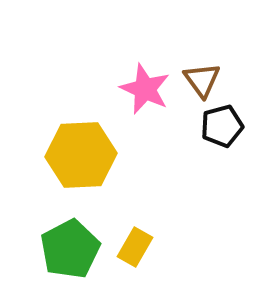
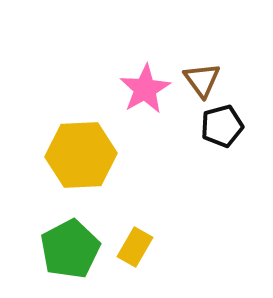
pink star: rotated 18 degrees clockwise
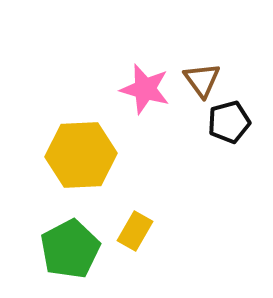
pink star: rotated 27 degrees counterclockwise
black pentagon: moved 7 px right, 4 px up
yellow rectangle: moved 16 px up
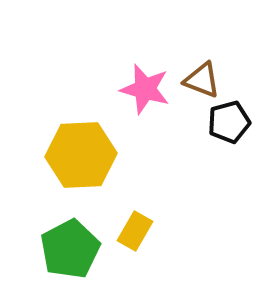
brown triangle: rotated 33 degrees counterclockwise
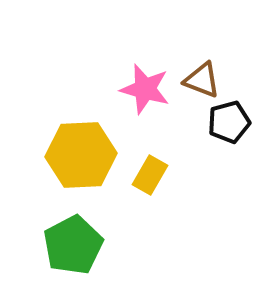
yellow rectangle: moved 15 px right, 56 px up
green pentagon: moved 3 px right, 4 px up
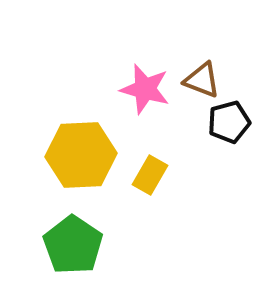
green pentagon: rotated 10 degrees counterclockwise
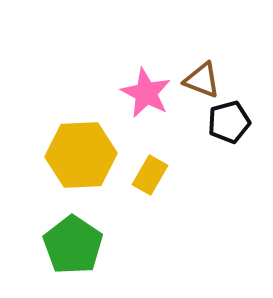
pink star: moved 1 px right, 4 px down; rotated 12 degrees clockwise
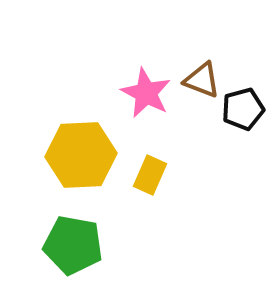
black pentagon: moved 14 px right, 13 px up
yellow rectangle: rotated 6 degrees counterclockwise
green pentagon: rotated 24 degrees counterclockwise
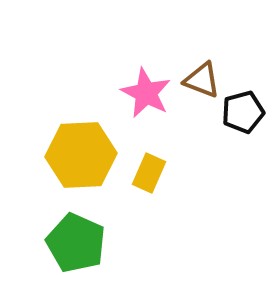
black pentagon: moved 3 px down
yellow rectangle: moved 1 px left, 2 px up
green pentagon: moved 3 px right, 2 px up; rotated 14 degrees clockwise
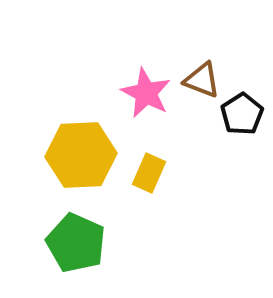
black pentagon: moved 1 px left, 2 px down; rotated 18 degrees counterclockwise
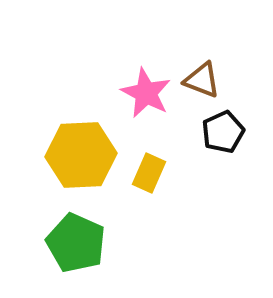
black pentagon: moved 19 px left, 18 px down; rotated 9 degrees clockwise
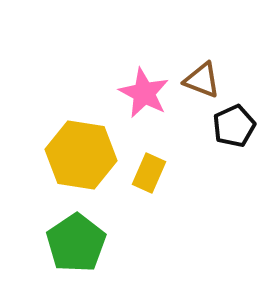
pink star: moved 2 px left
black pentagon: moved 11 px right, 6 px up
yellow hexagon: rotated 12 degrees clockwise
green pentagon: rotated 14 degrees clockwise
